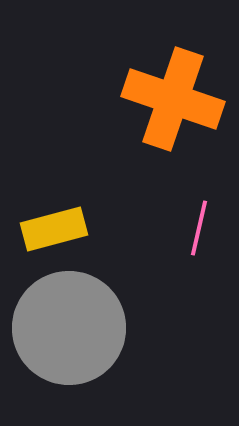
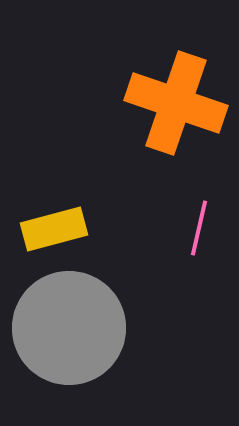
orange cross: moved 3 px right, 4 px down
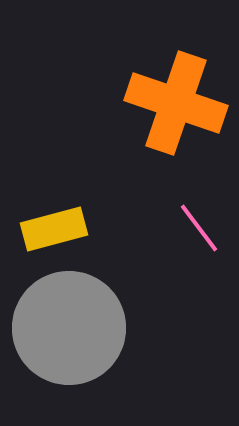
pink line: rotated 50 degrees counterclockwise
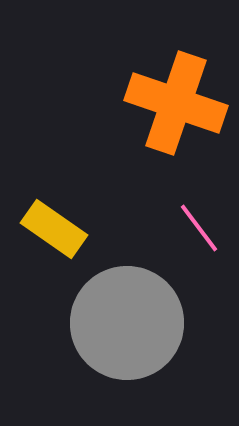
yellow rectangle: rotated 50 degrees clockwise
gray circle: moved 58 px right, 5 px up
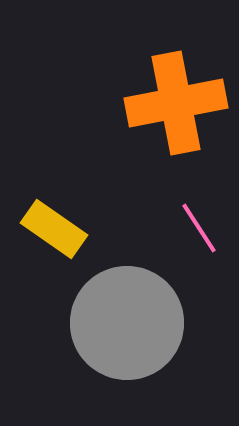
orange cross: rotated 30 degrees counterclockwise
pink line: rotated 4 degrees clockwise
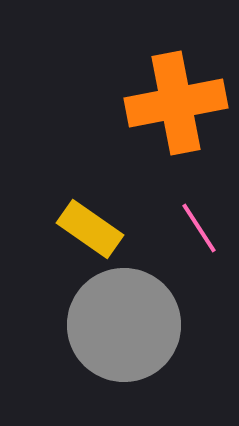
yellow rectangle: moved 36 px right
gray circle: moved 3 px left, 2 px down
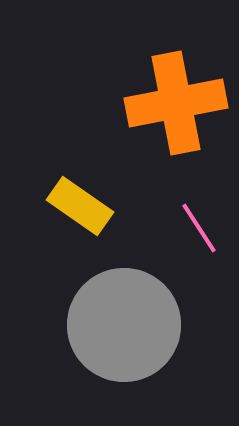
yellow rectangle: moved 10 px left, 23 px up
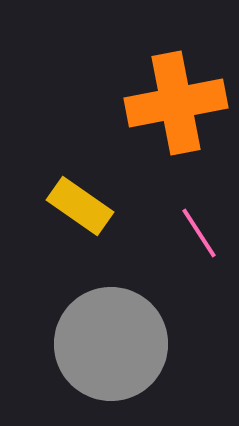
pink line: moved 5 px down
gray circle: moved 13 px left, 19 px down
